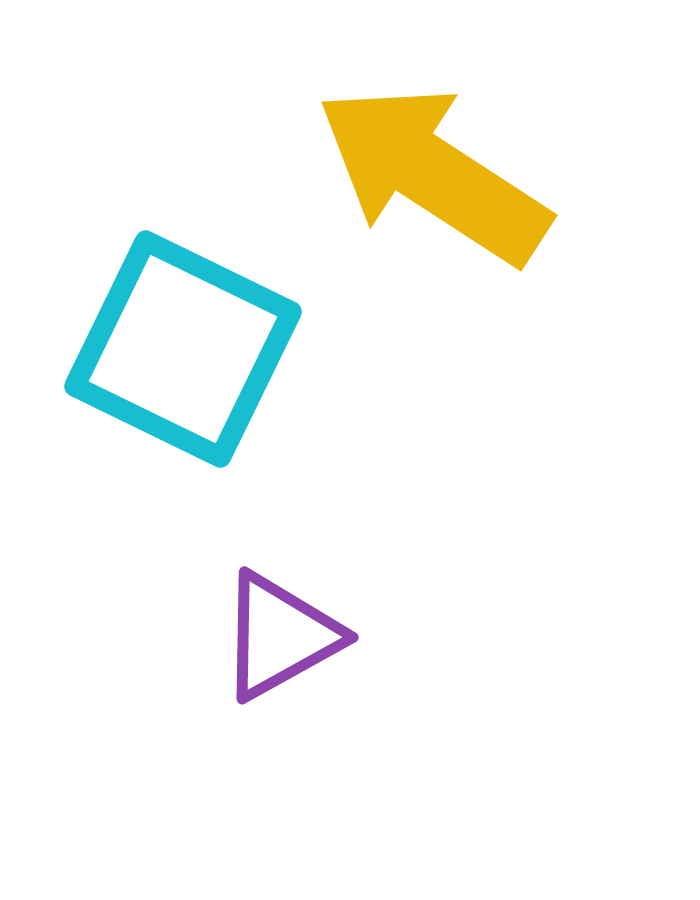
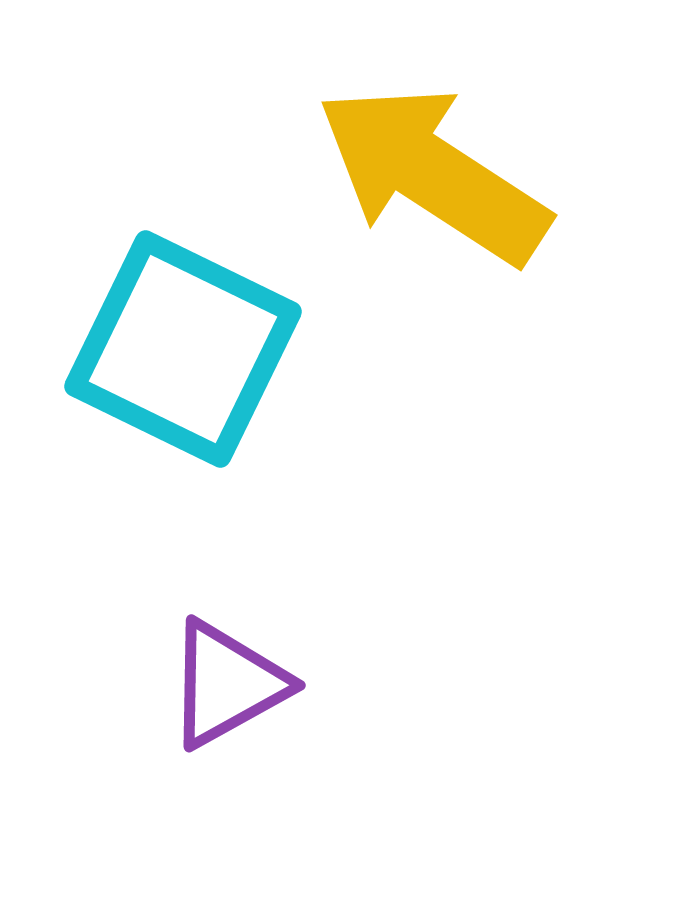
purple triangle: moved 53 px left, 48 px down
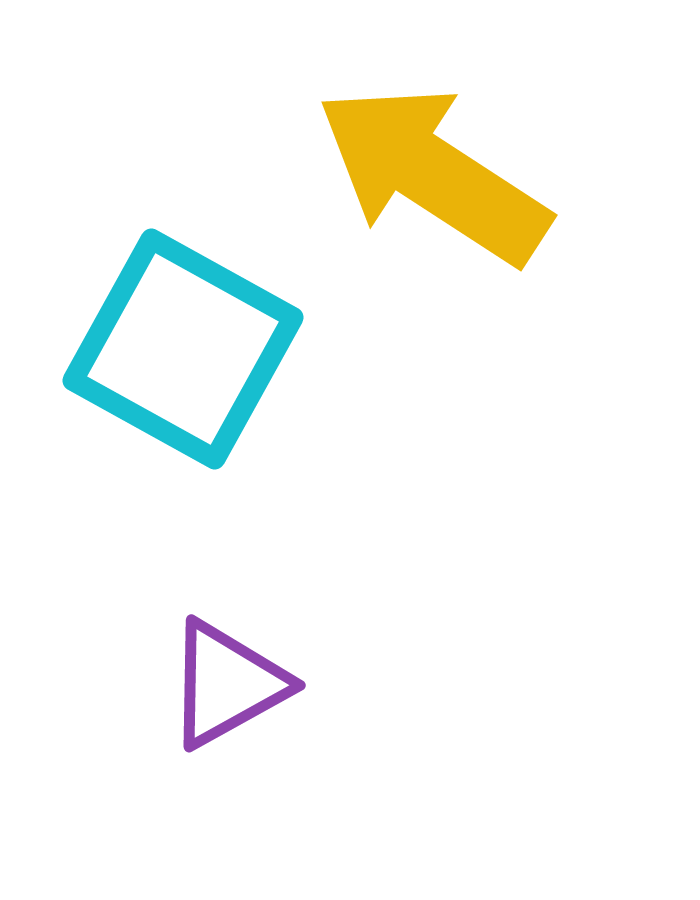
cyan square: rotated 3 degrees clockwise
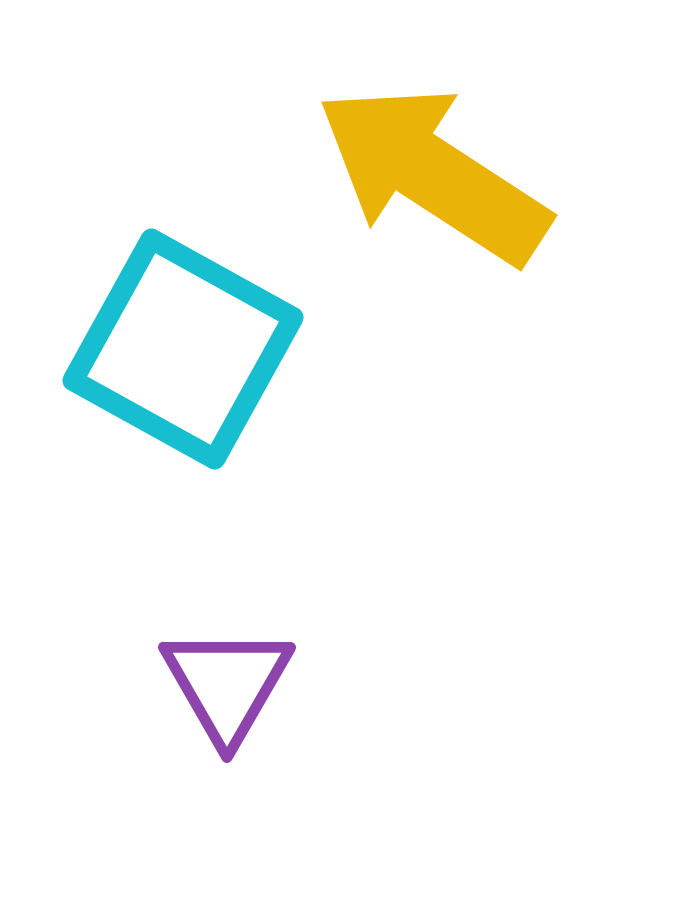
purple triangle: rotated 31 degrees counterclockwise
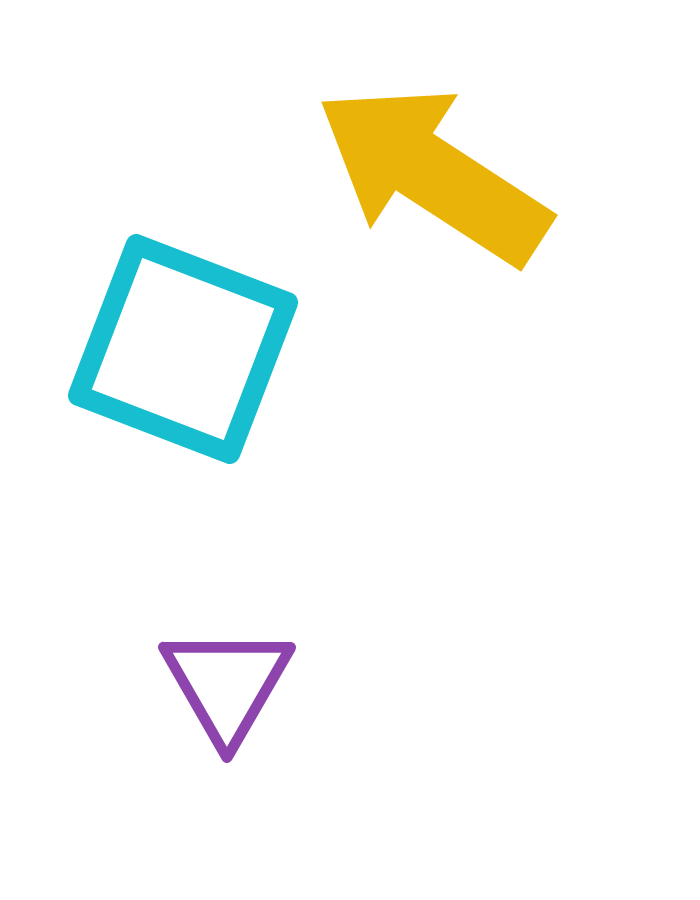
cyan square: rotated 8 degrees counterclockwise
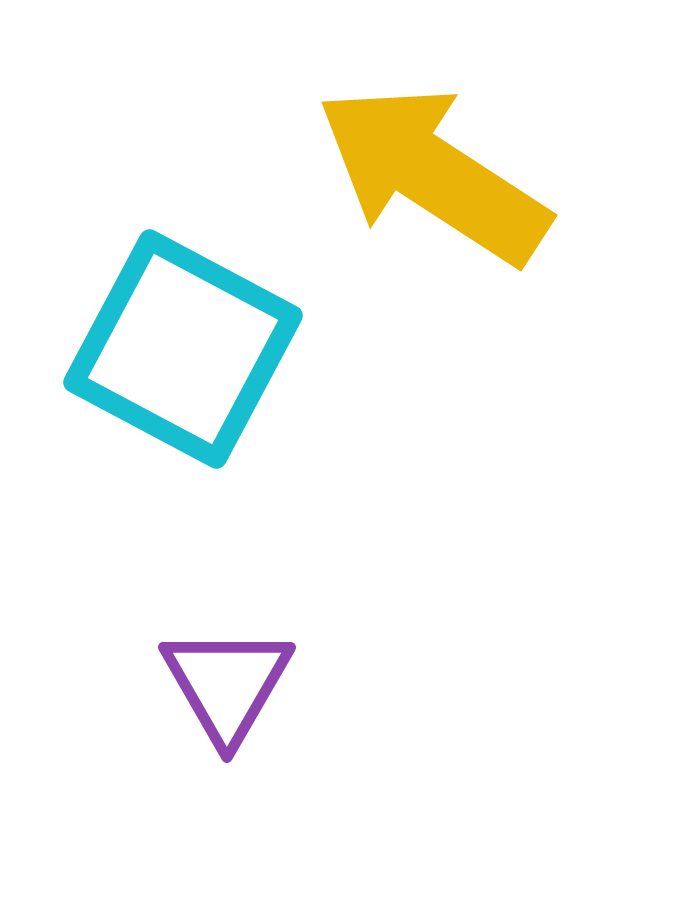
cyan square: rotated 7 degrees clockwise
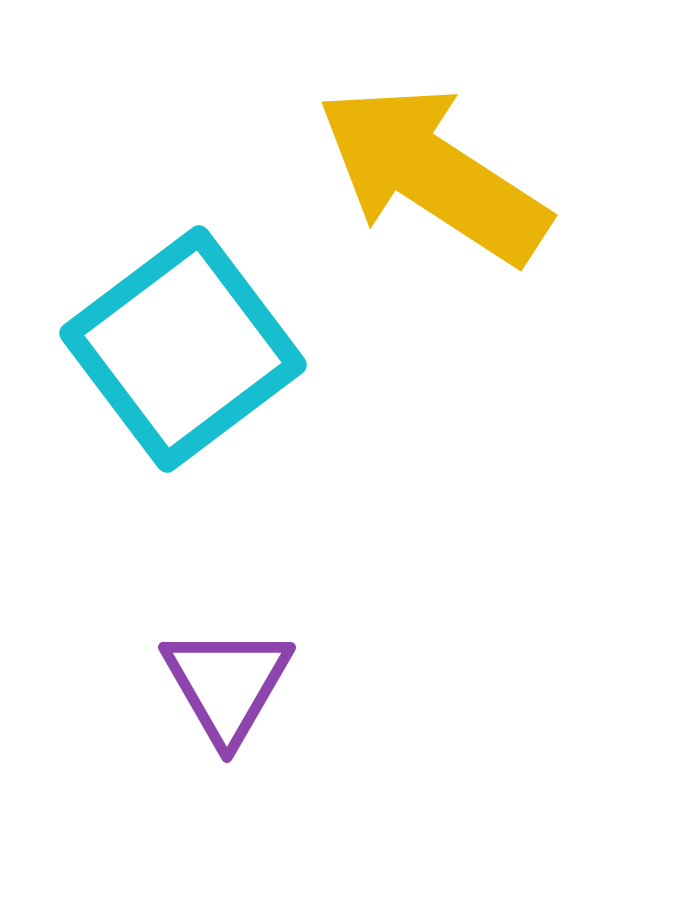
cyan square: rotated 25 degrees clockwise
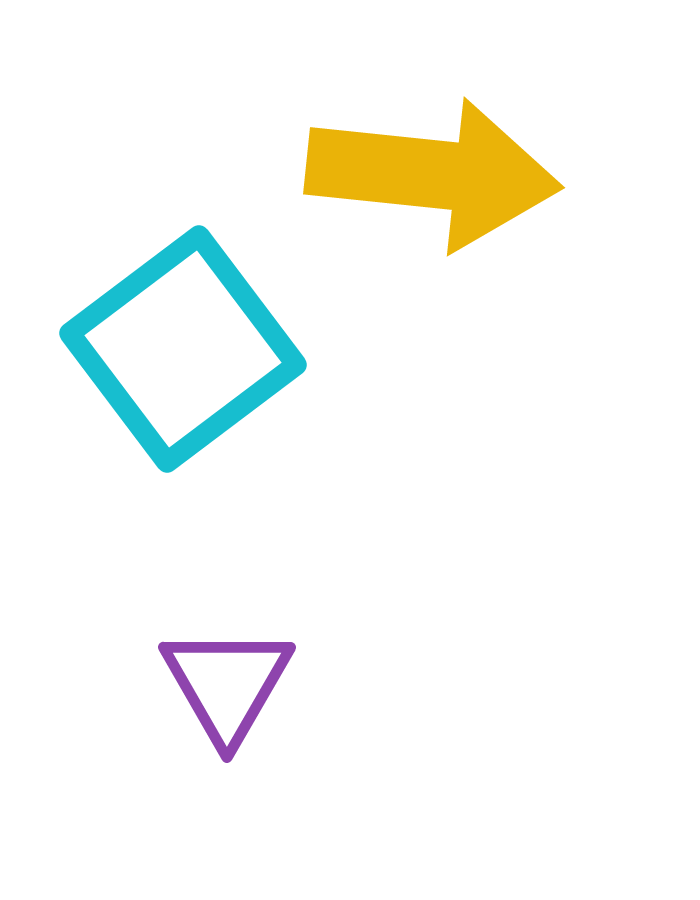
yellow arrow: rotated 153 degrees clockwise
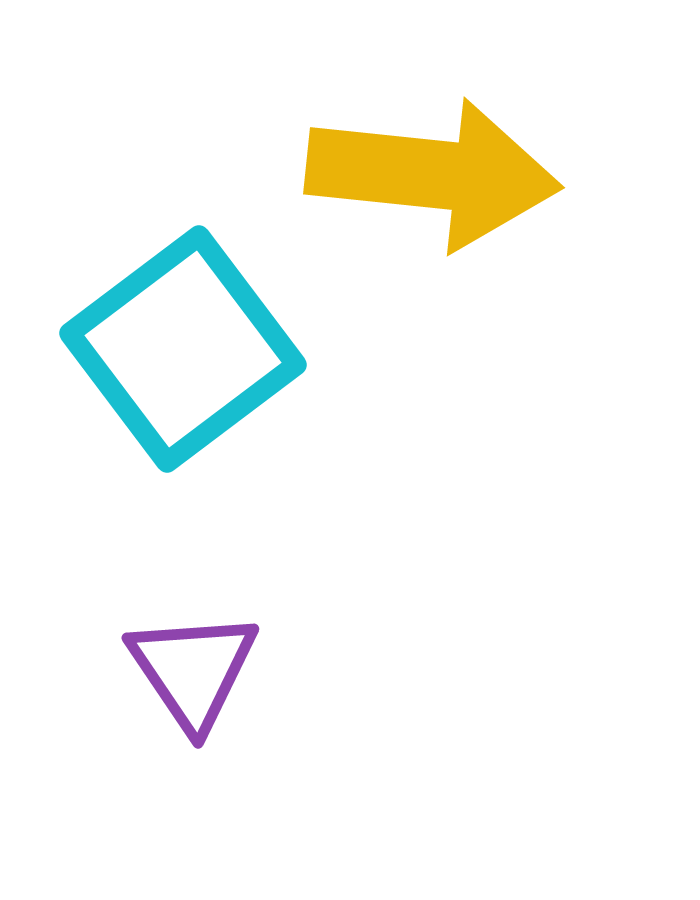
purple triangle: moved 34 px left, 14 px up; rotated 4 degrees counterclockwise
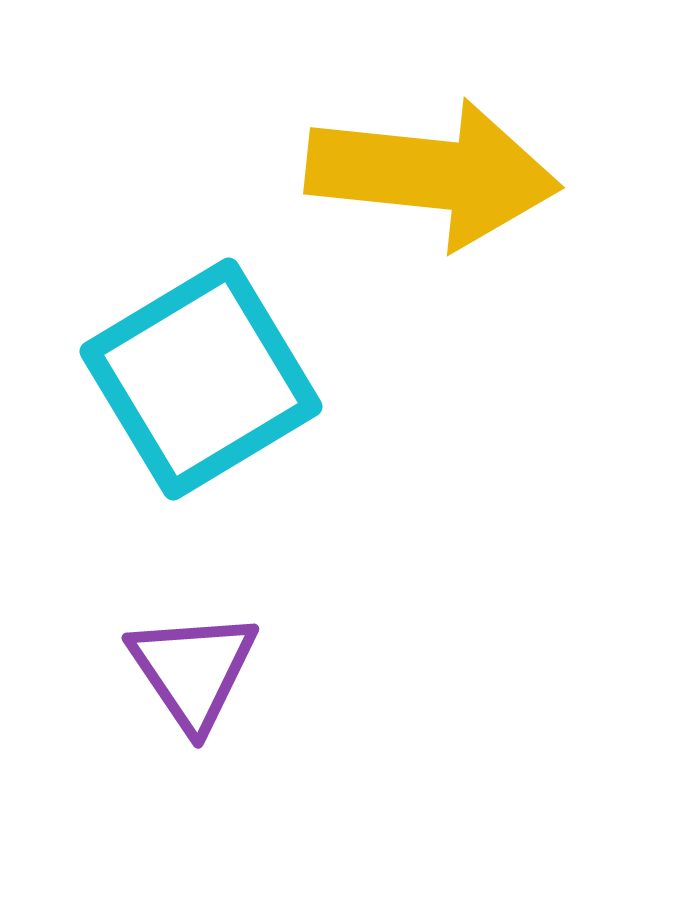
cyan square: moved 18 px right, 30 px down; rotated 6 degrees clockwise
